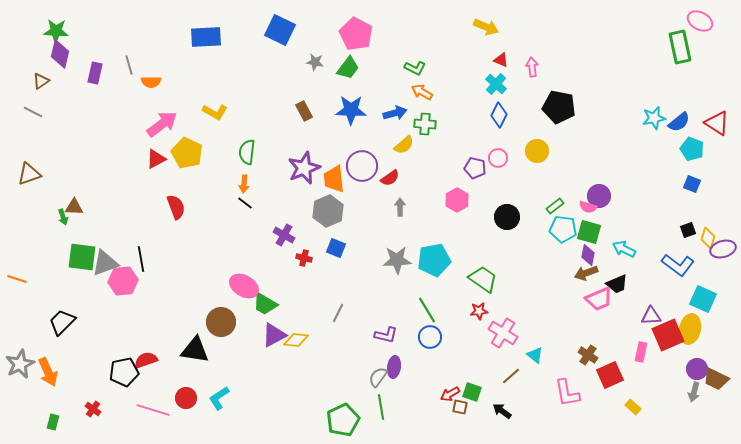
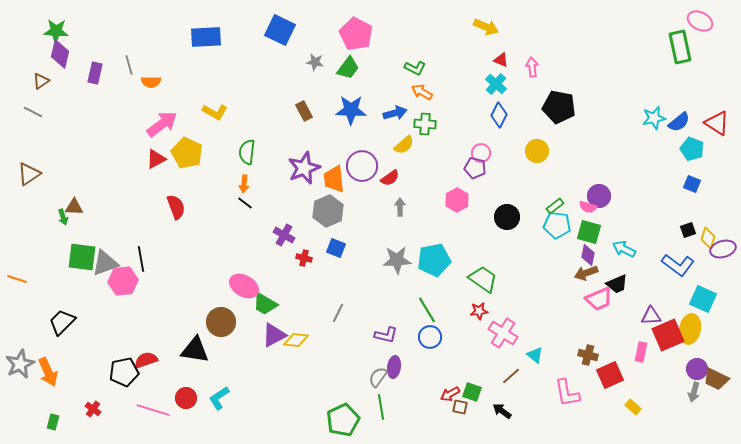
pink circle at (498, 158): moved 17 px left, 5 px up
brown triangle at (29, 174): rotated 15 degrees counterclockwise
cyan pentagon at (563, 229): moved 6 px left, 4 px up
brown cross at (588, 355): rotated 18 degrees counterclockwise
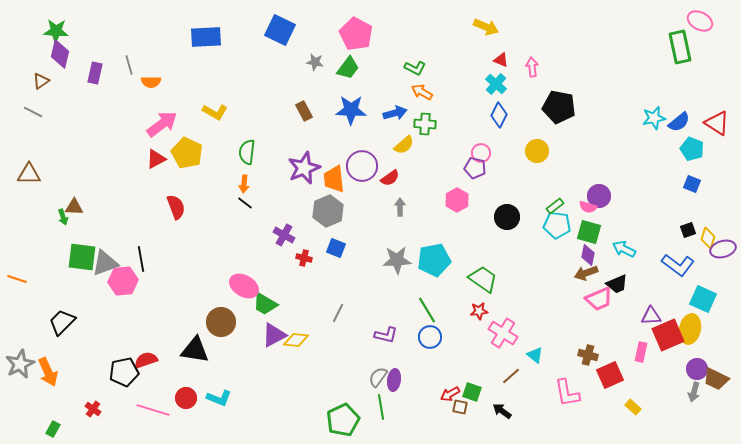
brown triangle at (29, 174): rotated 35 degrees clockwise
purple ellipse at (394, 367): moved 13 px down
cyan L-shape at (219, 398): rotated 125 degrees counterclockwise
green rectangle at (53, 422): moved 7 px down; rotated 14 degrees clockwise
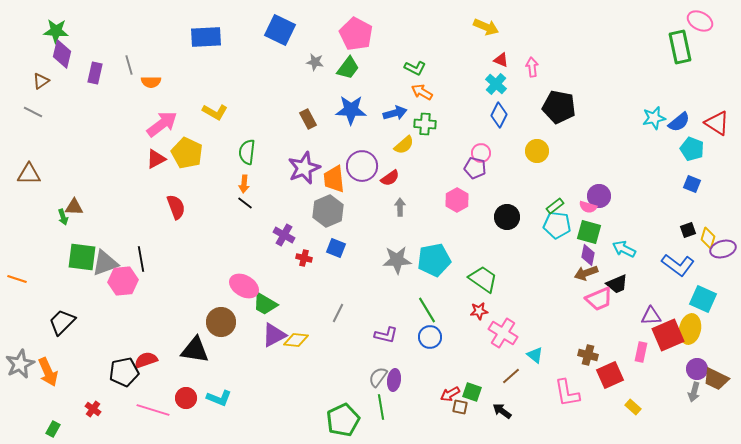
purple diamond at (60, 54): moved 2 px right
brown rectangle at (304, 111): moved 4 px right, 8 px down
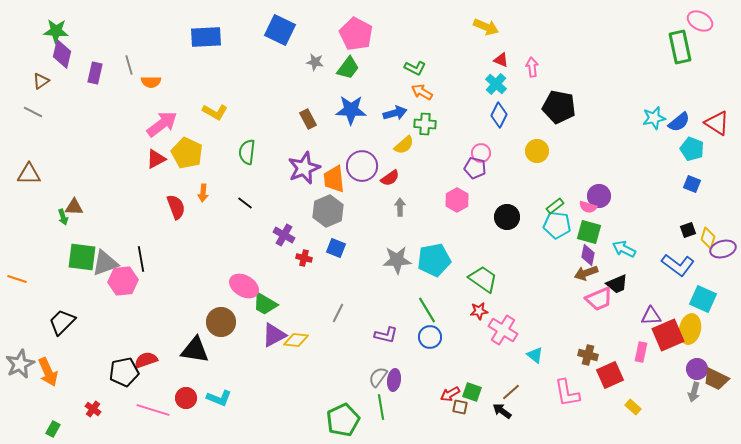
orange arrow at (244, 184): moved 41 px left, 9 px down
pink cross at (503, 333): moved 3 px up
brown line at (511, 376): moved 16 px down
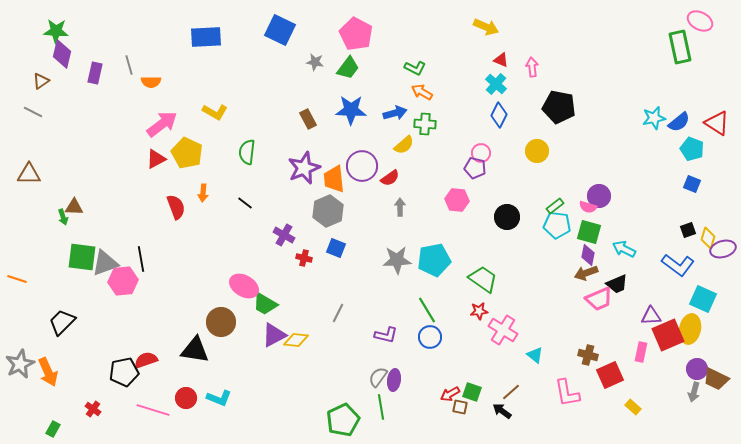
pink hexagon at (457, 200): rotated 25 degrees counterclockwise
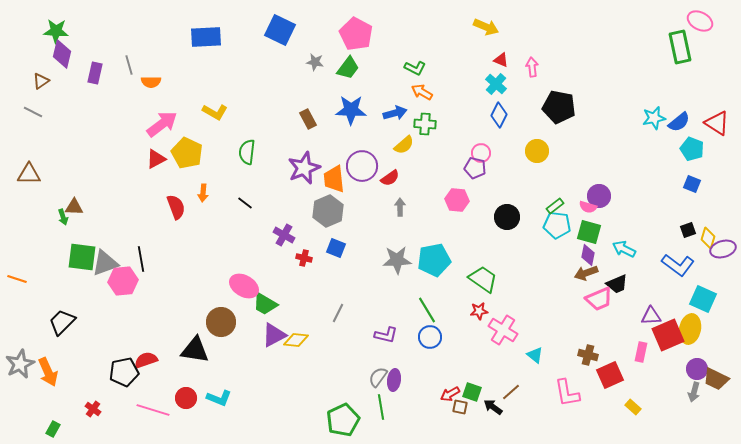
black arrow at (502, 411): moved 9 px left, 4 px up
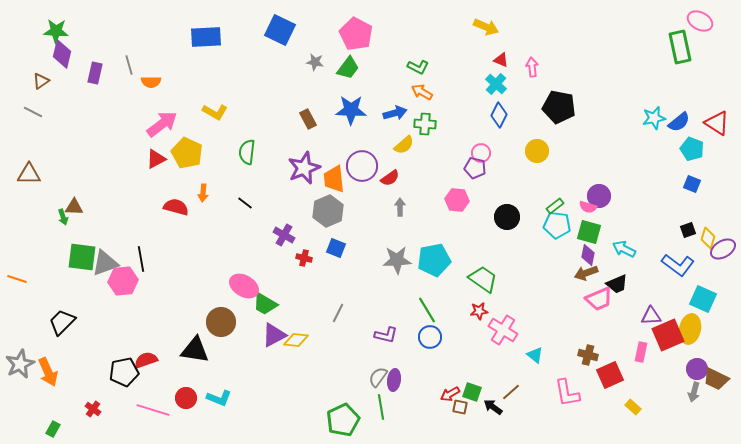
green L-shape at (415, 68): moved 3 px right, 1 px up
red semicircle at (176, 207): rotated 55 degrees counterclockwise
purple ellipse at (723, 249): rotated 15 degrees counterclockwise
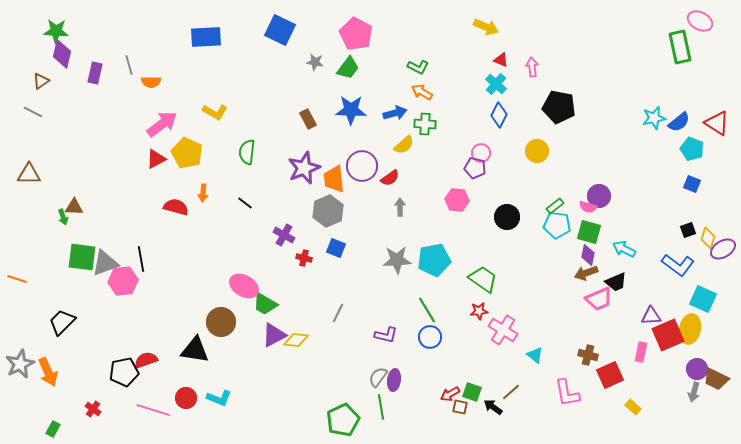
black trapezoid at (617, 284): moved 1 px left, 2 px up
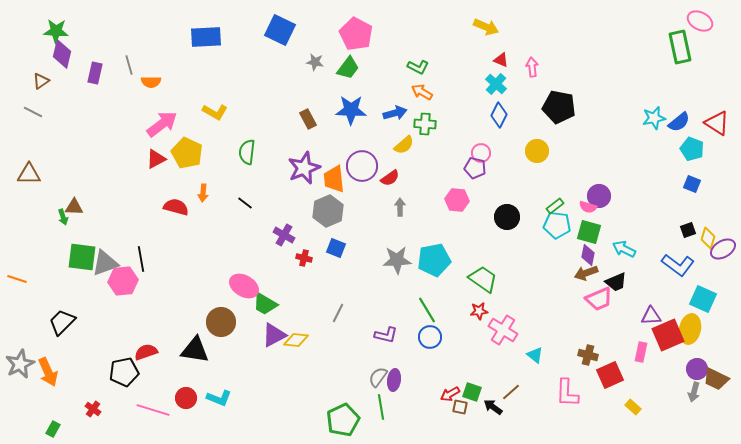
red semicircle at (146, 360): moved 8 px up
pink L-shape at (567, 393): rotated 12 degrees clockwise
